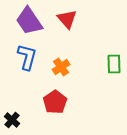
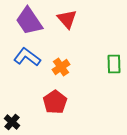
blue L-shape: rotated 68 degrees counterclockwise
black cross: moved 2 px down
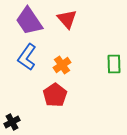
blue L-shape: rotated 92 degrees counterclockwise
orange cross: moved 1 px right, 2 px up
red pentagon: moved 7 px up
black cross: rotated 21 degrees clockwise
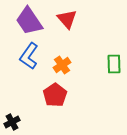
blue L-shape: moved 2 px right, 1 px up
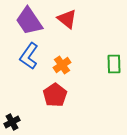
red triangle: rotated 10 degrees counterclockwise
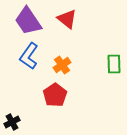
purple trapezoid: moved 1 px left
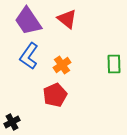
red pentagon: rotated 10 degrees clockwise
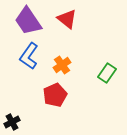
green rectangle: moved 7 px left, 9 px down; rotated 36 degrees clockwise
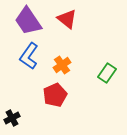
black cross: moved 4 px up
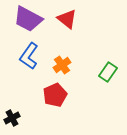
purple trapezoid: moved 2 px up; rotated 28 degrees counterclockwise
green rectangle: moved 1 px right, 1 px up
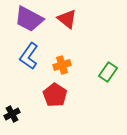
purple trapezoid: moved 1 px right
orange cross: rotated 18 degrees clockwise
red pentagon: rotated 15 degrees counterclockwise
black cross: moved 4 px up
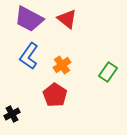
orange cross: rotated 18 degrees counterclockwise
